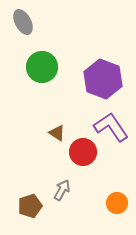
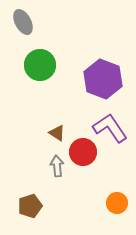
green circle: moved 2 px left, 2 px up
purple L-shape: moved 1 px left, 1 px down
gray arrow: moved 5 px left, 24 px up; rotated 35 degrees counterclockwise
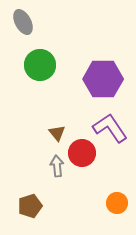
purple hexagon: rotated 21 degrees counterclockwise
brown triangle: rotated 18 degrees clockwise
red circle: moved 1 px left, 1 px down
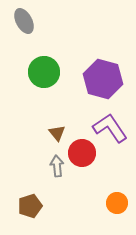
gray ellipse: moved 1 px right, 1 px up
green circle: moved 4 px right, 7 px down
purple hexagon: rotated 15 degrees clockwise
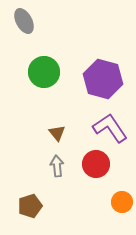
red circle: moved 14 px right, 11 px down
orange circle: moved 5 px right, 1 px up
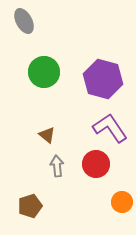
brown triangle: moved 10 px left, 2 px down; rotated 12 degrees counterclockwise
